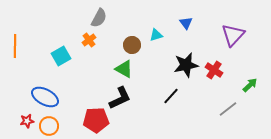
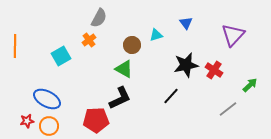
blue ellipse: moved 2 px right, 2 px down
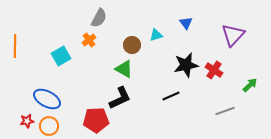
black line: rotated 24 degrees clockwise
gray line: moved 3 px left, 2 px down; rotated 18 degrees clockwise
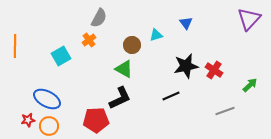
purple triangle: moved 16 px right, 16 px up
black star: moved 1 px down
red star: moved 1 px right, 1 px up
